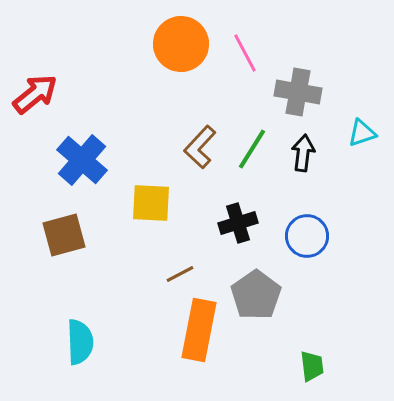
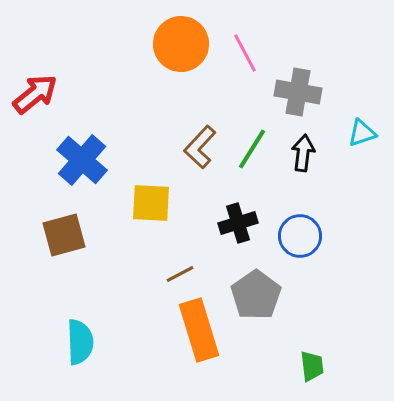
blue circle: moved 7 px left
orange rectangle: rotated 28 degrees counterclockwise
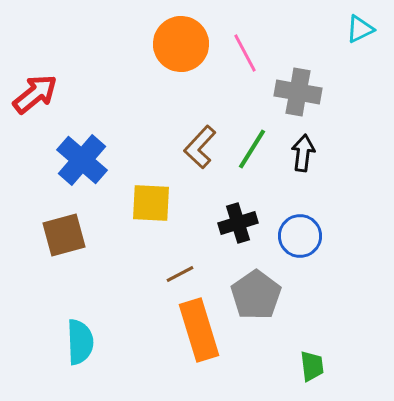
cyan triangle: moved 2 px left, 104 px up; rotated 8 degrees counterclockwise
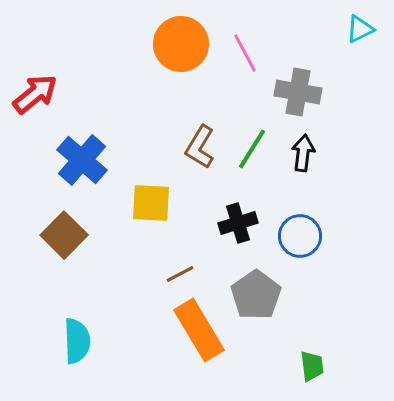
brown L-shape: rotated 12 degrees counterclockwise
brown square: rotated 30 degrees counterclockwise
orange rectangle: rotated 14 degrees counterclockwise
cyan semicircle: moved 3 px left, 1 px up
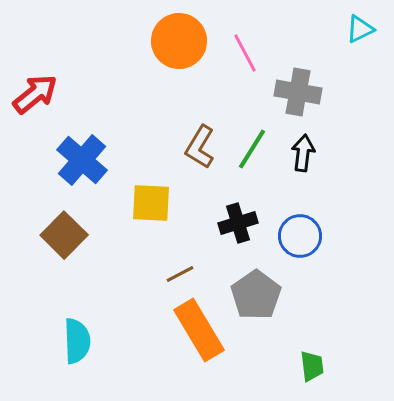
orange circle: moved 2 px left, 3 px up
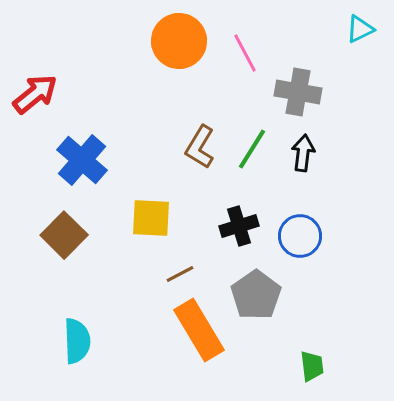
yellow square: moved 15 px down
black cross: moved 1 px right, 3 px down
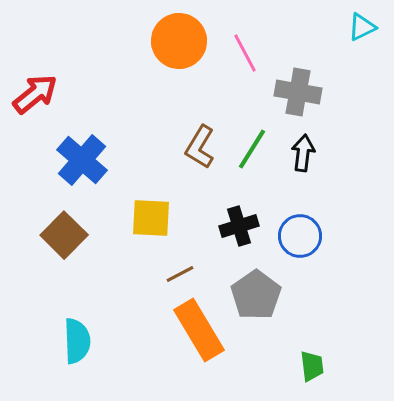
cyan triangle: moved 2 px right, 2 px up
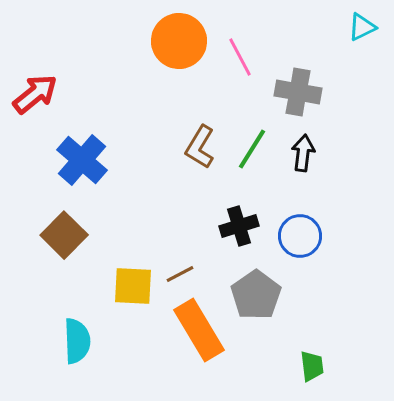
pink line: moved 5 px left, 4 px down
yellow square: moved 18 px left, 68 px down
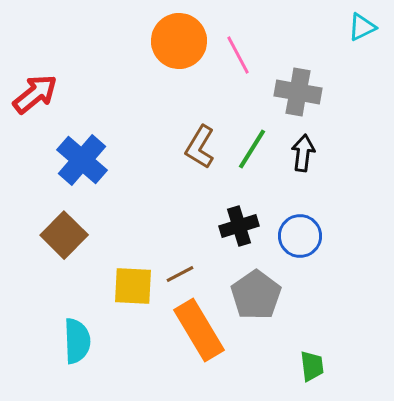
pink line: moved 2 px left, 2 px up
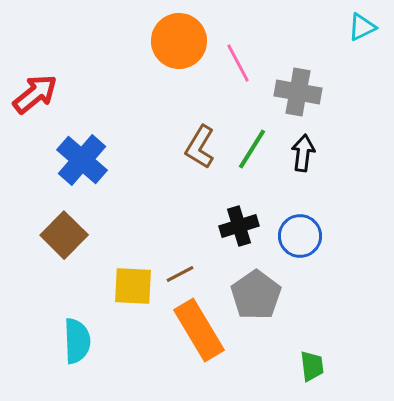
pink line: moved 8 px down
